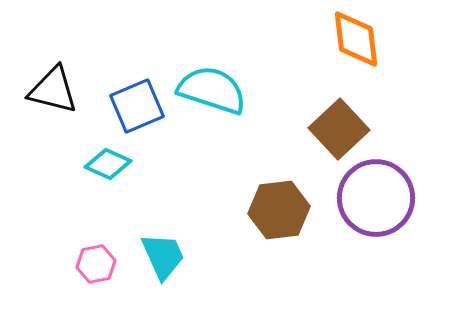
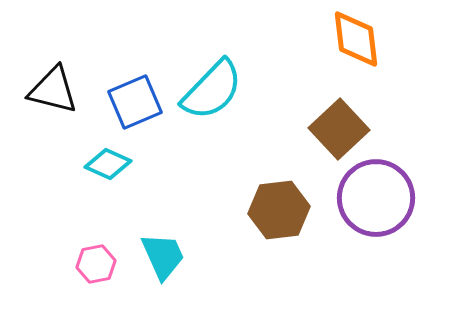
cyan semicircle: rotated 116 degrees clockwise
blue square: moved 2 px left, 4 px up
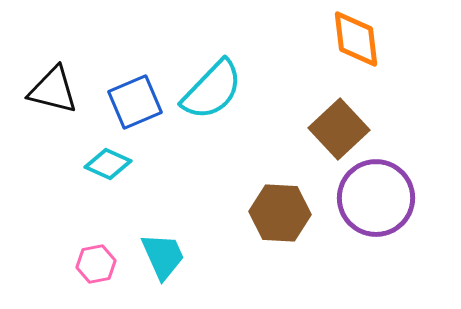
brown hexagon: moved 1 px right, 3 px down; rotated 10 degrees clockwise
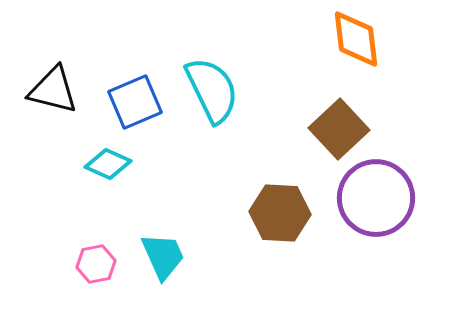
cyan semicircle: rotated 70 degrees counterclockwise
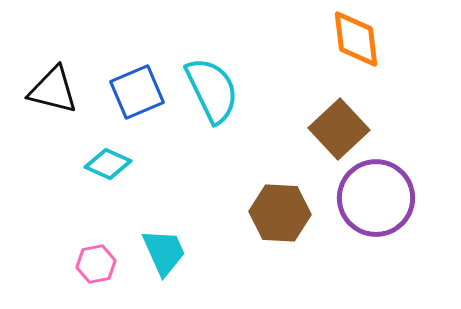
blue square: moved 2 px right, 10 px up
cyan trapezoid: moved 1 px right, 4 px up
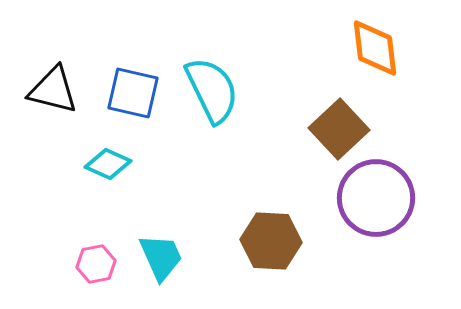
orange diamond: moved 19 px right, 9 px down
blue square: moved 4 px left, 1 px down; rotated 36 degrees clockwise
brown hexagon: moved 9 px left, 28 px down
cyan trapezoid: moved 3 px left, 5 px down
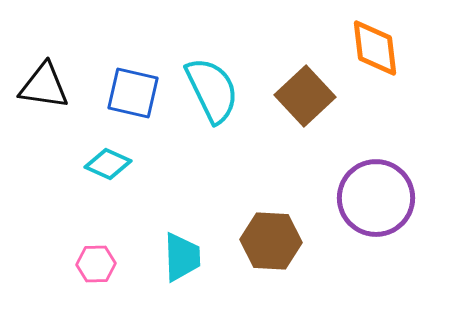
black triangle: moved 9 px left, 4 px up; rotated 6 degrees counterclockwise
brown square: moved 34 px left, 33 px up
cyan trapezoid: moved 21 px right; rotated 22 degrees clockwise
pink hexagon: rotated 9 degrees clockwise
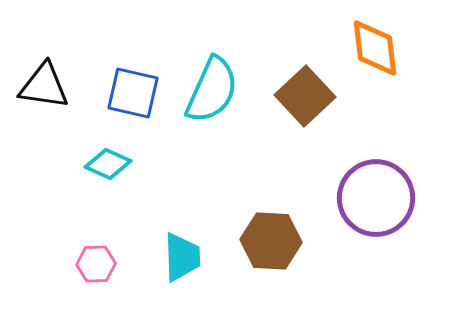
cyan semicircle: rotated 50 degrees clockwise
